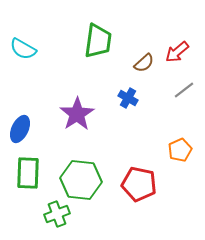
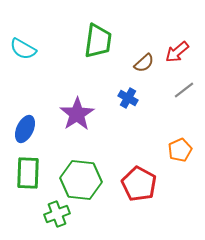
blue ellipse: moved 5 px right
red pentagon: rotated 16 degrees clockwise
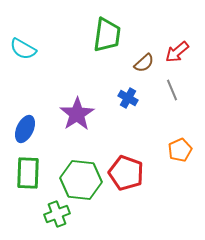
green trapezoid: moved 9 px right, 6 px up
gray line: moved 12 px left; rotated 75 degrees counterclockwise
red pentagon: moved 13 px left, 11 px up; rotated 8 degrees counterclockwise
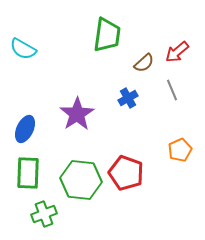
blue cross: rotated 30 degrees clockwise
green cross: moved 13 px left
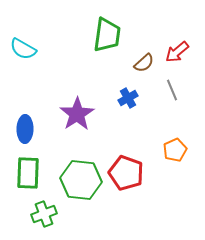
blue ellipse: rotated 24 degrees counterclockwise
orange pentagon: moved 5 px left
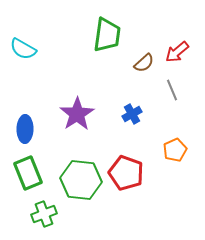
blue cross: moved 4 px right, 16 px down
green rectangle: rotated 24 degrees counterclockwise
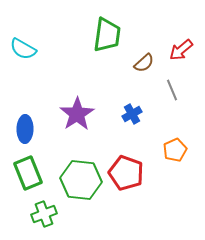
red arrow: moved 4 px right, 2 px up
